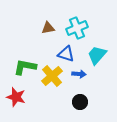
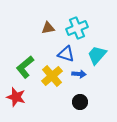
green L-shape: rotated 50 degrees counterclockwise
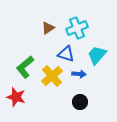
brown triangle: rotated 24 degrees counterclockwise
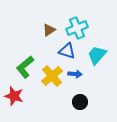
brown triangle: moved 1 px right, 2 px down
blue triangle: moved 1 px right, 3 px up
blue arrow: moved 4 px left
red star: moved 2 px left, 1 px up
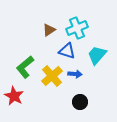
red star: rotated 12 degrees clockwise
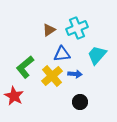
blue triangle: moved 5 px left, 3 px down; rotated 24 degrees counterclockwise
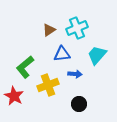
yellow cross: moved 4 px left, 9 px down; rotated 20 degrees clockwise
black circle: moved 1 px left, 2 px down
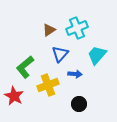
blue triangle: moved 2 px left; rotated 42 degrees counterclockwise
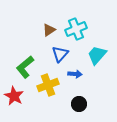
cyan cross: moved 1 px left, 1 px down
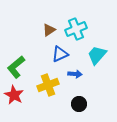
blue triangle: rotated 24 degrees clockwise
green L-shape: moved 9 px left
red star: moved 1 px up
